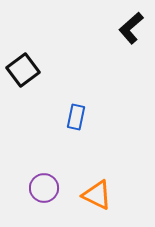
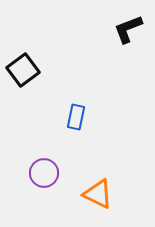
black L-shape: moved 3 px left, 1 px down; rotated 20 degrees clockwise
purple circle: moved 15 px up
orange triangle: moved 1 px right, 1 px up
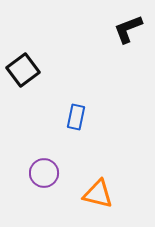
orange triangle: rotated 12 degrees counterclockwise
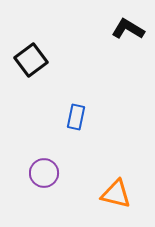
black L-shape: rotated 52 degrees clockwise
black square: moved 8 px right, 10 px up
orange triangle: moved 18 px right
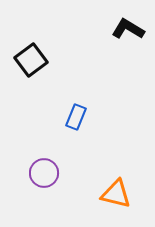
blue rectangle: rotated 10 degrees clockwise
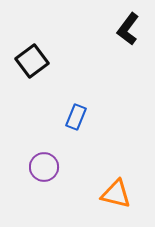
black L-shape: rotated 84 degrees counterclockwise
black square: moved 1 px right, 1 px down
purple circle: moved 6 px up
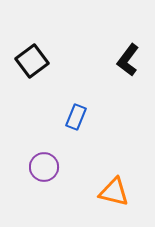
black L-shape: moved 31 px down
orange triangle: moved 2 px left, 2 px up
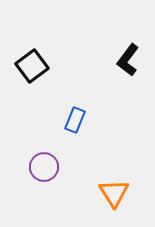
black square: moved 5 px down
blue rectangle: moved 1 px left, 3 px down
orange triangle: moved 1 px down; rotated 44 degrees clockwise
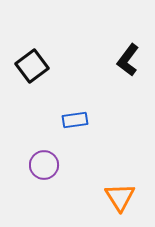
blue rectangle: rotated 60 degrees clockwise
purple circle: moved 2 px up
orange triangle: moved 6 px right, 4 px down
